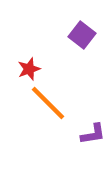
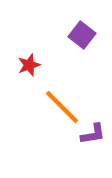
red star: moved 4 px up
orange line: moved 14 px right, 4 px down
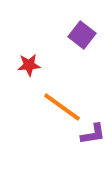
red star: rotated 15 degrees clockwise
orange line: rotated 9 degrees counterclockwise
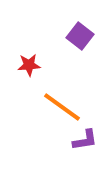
purple square: moved 2 px left, 1 px down
purple L-shape: moved 8 px left, 6 px down
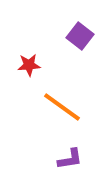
purple L-shape: moved 15 px left, 19 px down
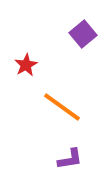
purple square: moved 3 px right, 2 px up; rotated 12 degrees clockwise
red star: moved 3 px left; rotated 25 degrees counterclockwise
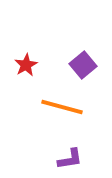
purple square: moved 31 px down
orange line: rotated 21 degrees counterclockwise
